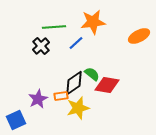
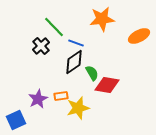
orange star: moved 9 px right, 3 px up
green line: rotated 50 degrees clockwise
blue line: rotated 63 degrees clockwise
green semicircle: moved 1 px up; rotated 21 degrees clockwise
black diamond: moved 21 px up
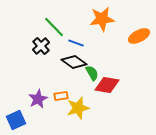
black diamond: rotated 70 degrees clockwise
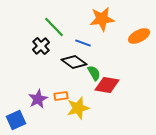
blue line: moved 7 px right
green semicircle: moved 2 px right
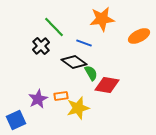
blue line: moved 1 px right
green semicircle: moved 3 px left
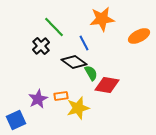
blue line: rotated 42 degrees clockwise
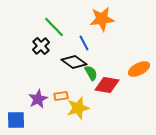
orange ellipse: moved 33 px down
blue square: rotated 24 degrees clockwise
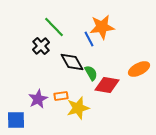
orange star: moved 8 px down
blue line: moved 5 px right, 4 px up
black diamond: moved 2 px left; rotated 25 degrees clockwise
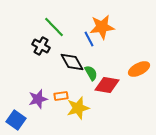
black cross: rotated 18 degrees counterclockwise
purple star: rotated 12 degrees clockwise
blue square: rotated 36 degrees clockwise
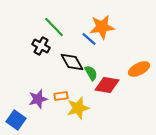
blue line: rotated 21 degrees counterclockwise
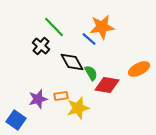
black cross: rotated 12 degrees clockwise
